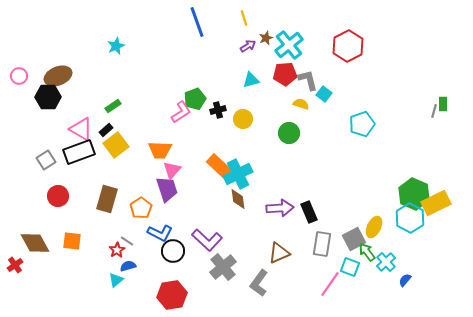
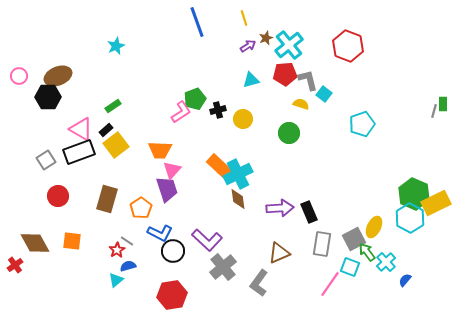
red hexagon at (348, 46): rotated 12 degrees counterclockwise
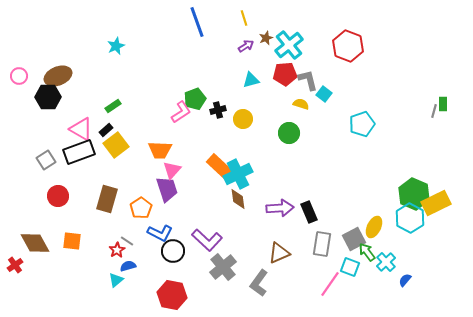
purple arrow at (248, 46): moved 2 px left
red hexagon at (172, 295): rotated 20 degrees clockwise
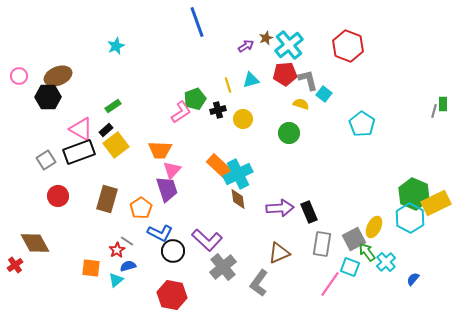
yellow line at (244, 18): moved 16 px left, 67 px down
cyan pentagon at (362, 124): rotated 20 degrees counterclockwise
orange square at (72, 241): moved 19 px right, 27 px down
blue semicircle at (405, 280): moved 8 px right, 1 px up
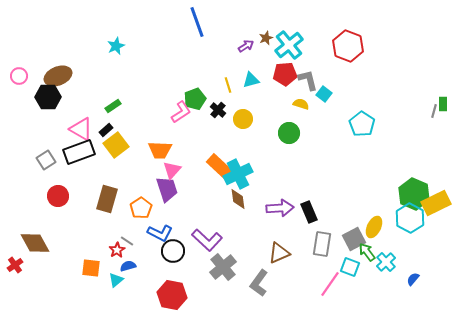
black cross at (218, 110): rotated 35 degrees counterclockwise
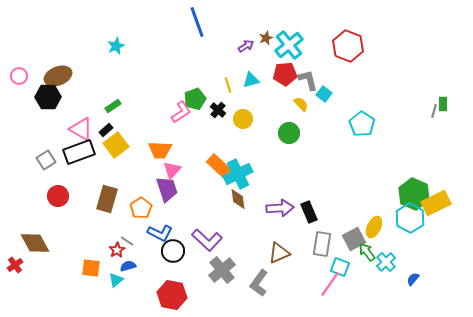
yellow semicircle at (301, 104): rotated 28 degrees clockwise
gray cross at (223, 267): moved 1 px left, 3 px down
cyan square at (350, 267): moved 10 px left
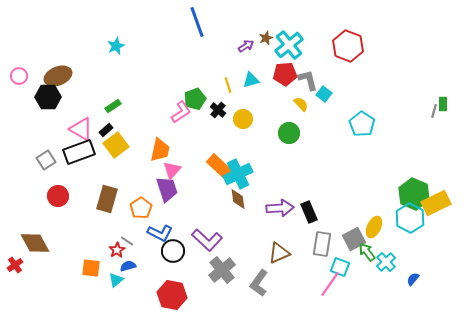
orange trapezoid at (160, 150): rotated 80 degrees counterclockwise
